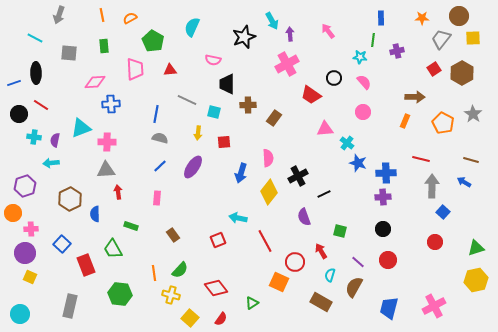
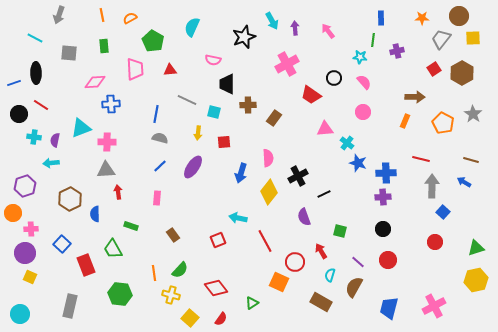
purple arrow at (290, 34): moved 5 px right, 6 px up
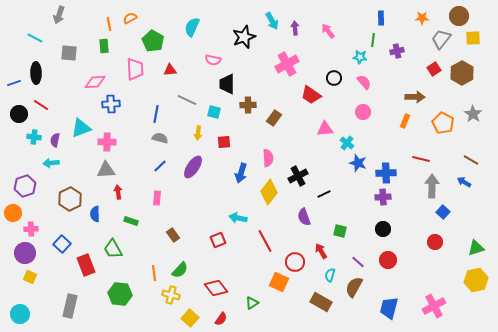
orange line at (102, 15): moved 7 px right, 9 px down
brown line at (471, 160): rotated 14 degrees clockwise
green rectangle at (131, 226): moved 5 px up
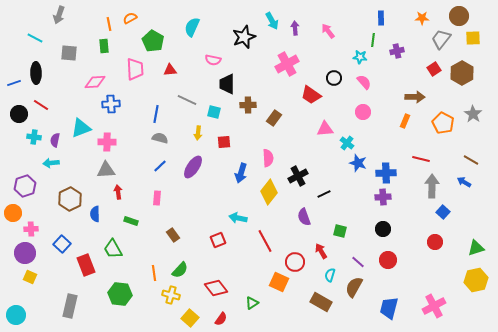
cyan circle at (20, 314): moved 4 px left, 1 px down
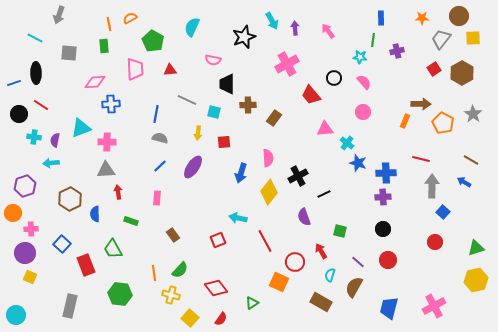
red trapezoid at (311, 95): rotated 15 degrees clockwise
brown arrow at (415, 97): moved 6 px right, 7 px down
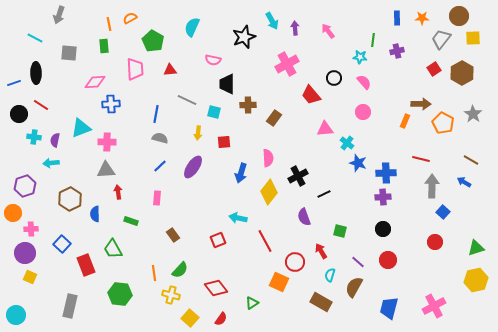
blue rectangle at (381, 18): moved 16 px right
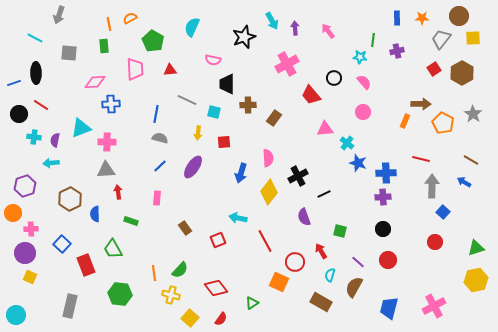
brown rectangle at (173, 235): moved 12 px right, 7 px up
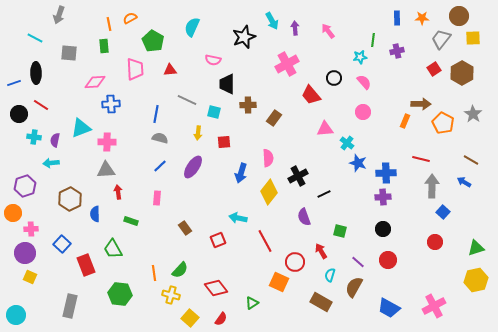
cyan star at (360, 57): rotated 16 degrees counterclockwise
blue trapezoid at (389, 308): rotated 75 degrees counterclockwise
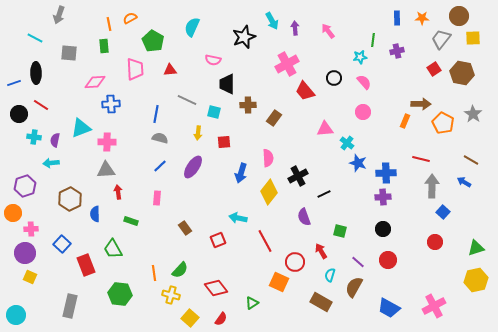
brown hexagon at (462, 73): rotated 20 degrees counterclockwise
red trapezoid at (311, 95): moved 6 px left, 4 px up
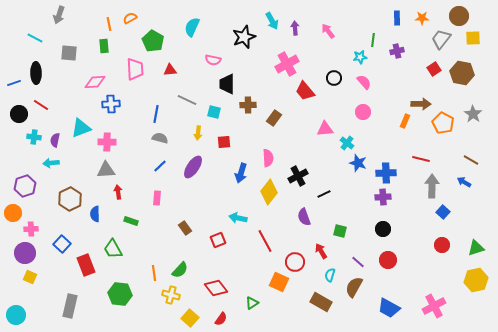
red circle at (435, 242): moved 7 px right, 3 px down
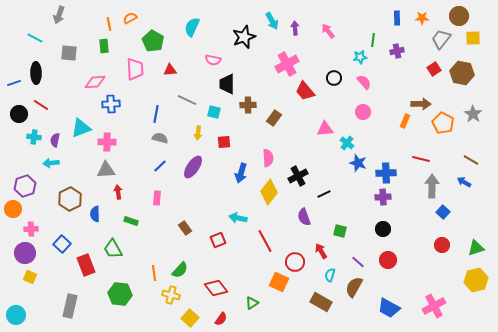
orange circle at (13, 213): moved 4 px up
